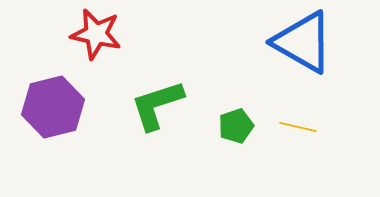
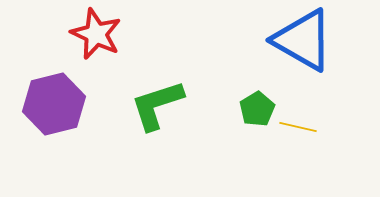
red star: rotated 12 degrees clockwise
blue triangle: moved 2 px up
purple hexagon: moved 1 px right, 3 px up
green pentagon: moved 21 px right, 17 px up; rotated 12 degrees counterclockwise
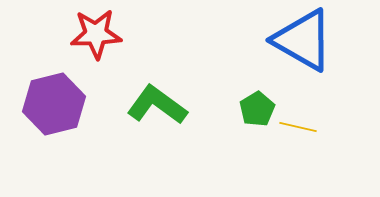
red star: rotated 27 degrees counterclockwise
green L-shape: rotated 54 degrees clockwise
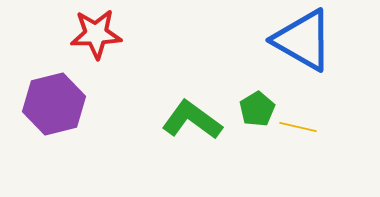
green L-shape: moved 35 px right, 15 px down
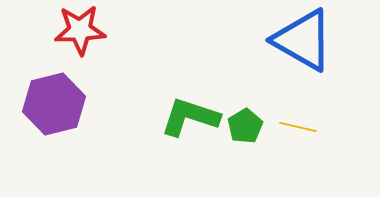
red star: moved 16 px left, 4 px up
green pentagon: moved 12 px left, 17 px down
green L-shape: moved 2 px left, 3 px up; rotated 18 degrees counterclockwise
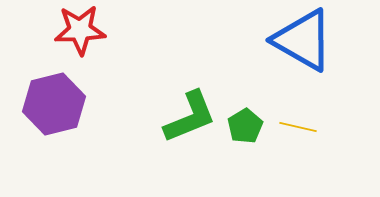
green L-shape: rotated 140 degrees clockwise
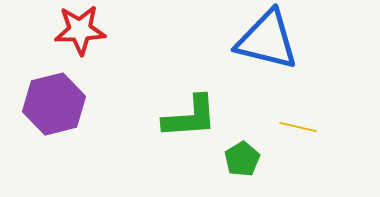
blue triangle: moved 36 px left; rotated 16 degrees counterclockwise
green L-shape: rotated 18 degrees clockwise
green pentagon: moved 3 px left, 33 px down
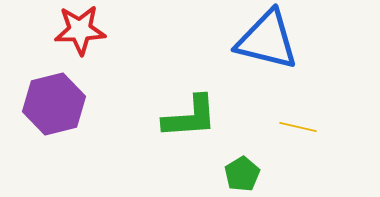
green pentagon: moved 15 px down
